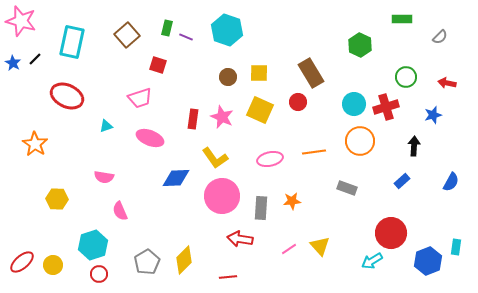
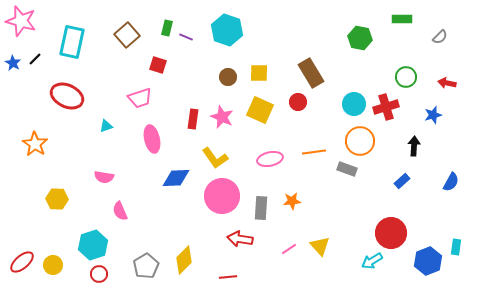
green hexagon at (360, 45): moved 7 px up; rotated 15 degrees counterclockwise
pink ellipse at (150, 138): moved 2 px right, 1 px down; rotated 56 degrees clockwise
gray rectangle at (347, 188): moved 19 px up
gray pentagon at (147, 262): moved 1 px left, 4 px down
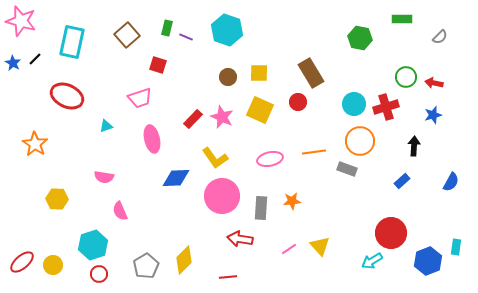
red arrow at (447, 83): moved 13 px left
red rectangle at (193, 119): rotated 36 degrees clockwise
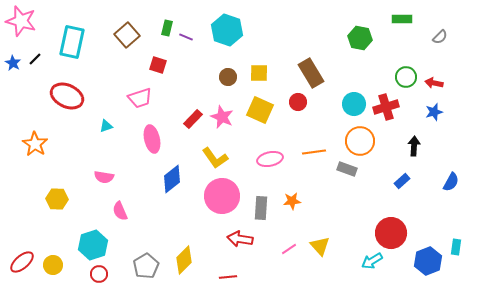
blue star at (433, 115): moved 1 px right, 3 px up
blue diamond at (176, 178): moved 4 px left, 1 px down; rotated 36 degrees counterclockwise
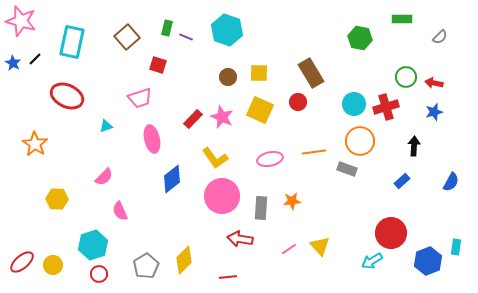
brown square at (127, 35): moved 2 px down
pink semicircle at (104, 177): rotated 54 degrees counterclockwise
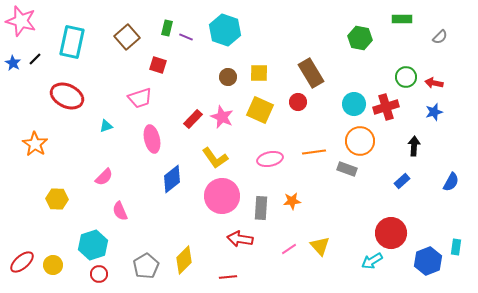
cyan hexagon at (227, 30): moved 2 px left
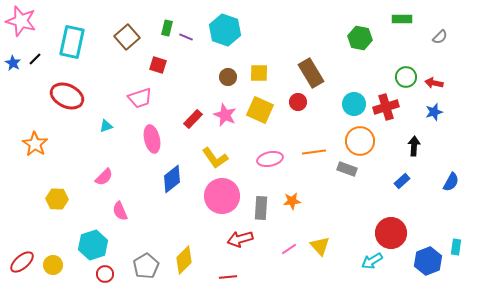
pink star at (222, 117): moved 3 px right, 2 px up
red arrow at (240, 239): rotated 25 degrees counterclockwise
red circle at (99, 274): moved 6 px right
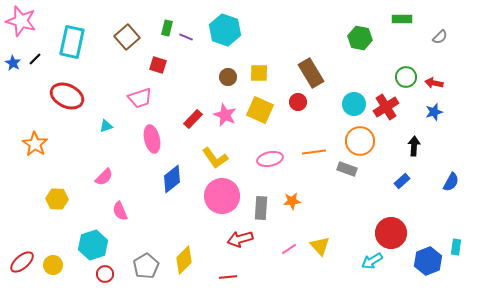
red cross at (386, 107): rotated 15 degrees counterclockwise
